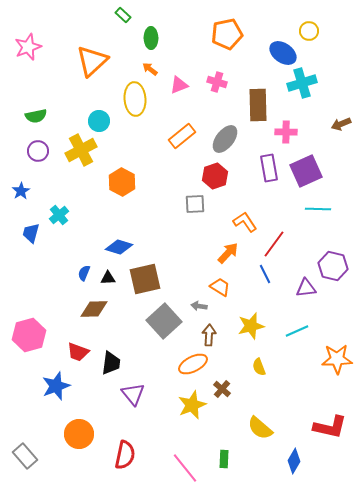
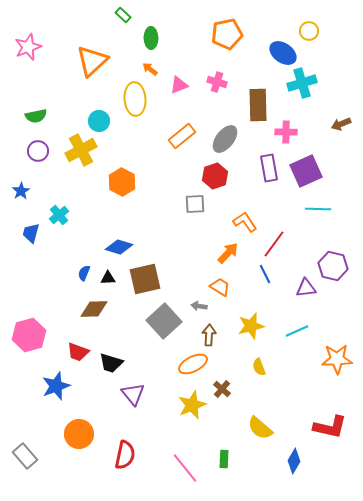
black trapezoid at (111, 363): rotated 100 degrees clockwise
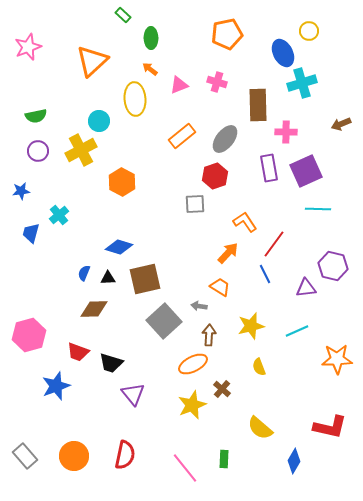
blue ellipse at (283, 53): rotated 28 degrees clockwise
blue star at (21, 191): rotated 24 degrees clockwise
orange circle at (79, 434): moved 5 px left, 22 px down
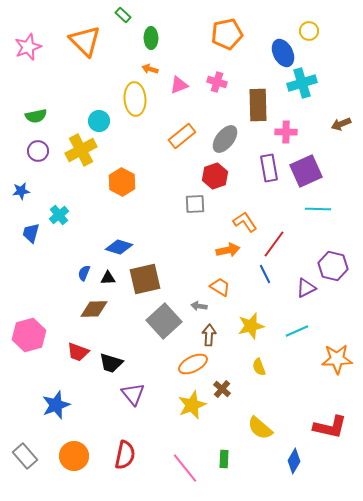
orange triangle at (92, 61): moved 7 px left, 20 px up; rotated 32 degrees counterclockwise
orange arrow at (150, 69): rotated 21 degrees counterclockwise
orange arrow at (228, 253): moved 3 px up; rotated 35 degrees clockwise
purple triangle at (306, 288): rotated 20 degrees counterclockwise
blue star at (56, 386): moved 19 px down
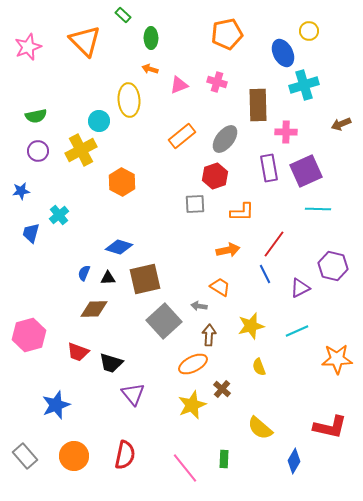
cyan cross at (302, 83): moved 2 px right, 2 px down
yellow ellipse at (135, 99): moved 6 px left, 1 px down
orange L-shape at (245, 222): moved 3 px left, 10 px up; rotated 125 degrees clockwise
purple triangle at (306, 288): moved 6 px left
